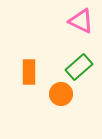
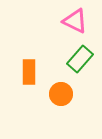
pink triangle: moved 6 px left
green rectangle: moved 1 px right, 8 px up; rotated 8 degrees counterclockwise
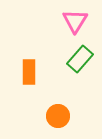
pink triangle: rotated 36 degrees clockwise
orange circle: moved 3 px left, 22 px down
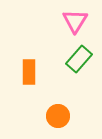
green rectangle: moved 1 px left
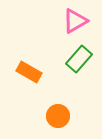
pink triangle: rotated 28 degrees clockwise
orange rectangle: rotated 60 degrees counterclockwise
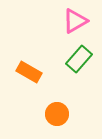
orange circle: moved 1 px left, 2 px up
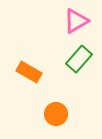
pink triangle: moved 1 px right
orange circle: moved 1 px left
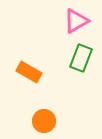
green rectangle: moved 2 px right, 1 px up; rotated 20 degrees counterclockwise
orange circle: moved 12 px left, 7 px down
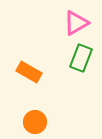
pink triangle: moved 2 px down
orange circle: moved 9 px left, 1 px down
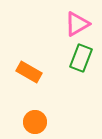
pink triangle: moved 1 px right, 1 px down
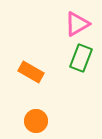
orange rectangle: moved 2 px right
orange circle: moved 1 px right, 1 px up
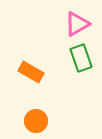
green rectangle: rotated 40 degrees counterclockwise
